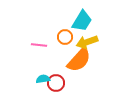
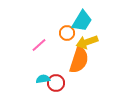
orange circle: moved 2 px right, 4 px up
pink line: rotated 49 degrees counterclockwise
orange semicircle: rotated 24 degrees counterclockwise
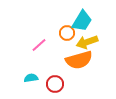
orange semicircle: rotated 56 degrees clockwise
cyan semicircle: moved 12 px left, 1 px up
red circle: moved 1 px left, 1 px down
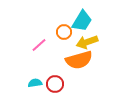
orange circle: moved 3 px left, 1 px up
cyan semicircle: moved 4 px right, 5 px down
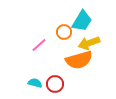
yellow arrow: moved 2 px right, 1 px down
cyan semicircle: rotated 24 degrees clockwise
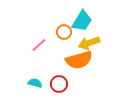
red circle: moved 4 px right
